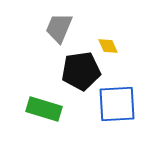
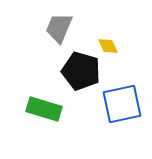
black pentagon: rotated 24 degrees clockwise
blue square: moved 5 px right; rotated 9 degrees counterclockwise
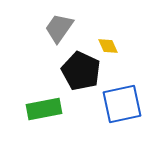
gray trapezoid: rotated 12 degrees clockwise
black pentagon: rotated 9 degrees clockwise
green rectangle: rotated 28 degrees counterclockwise
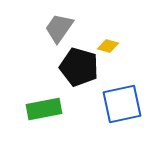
yellow diamond: rotated 50 degrees counterclockwise
black pentagon: moved 2 px left, 4 px up; rotated 9 degrees counterclockwise
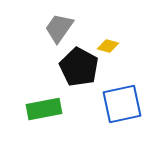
black pentagon: rotated 12 degrees clockwise
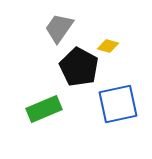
blue square: moved 4 px left
green rectangle: rotated 12 degrees counterclockwise
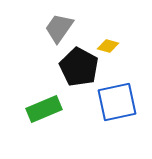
blue square: moved 1 px left, 2 px up
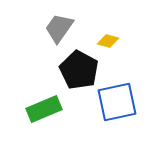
yellow diamond: moved 5 px up
black pentagon: moved 3 px down
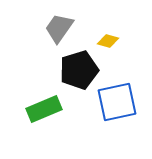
black pentagon: rotated 27 degrees clockwise
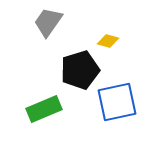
gray trapezoid: moved 11 px left, 6 px up
black pentagon: moved 1 px right
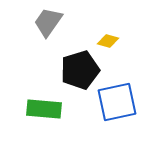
green rectangle: rotated 28 degrees clockwise
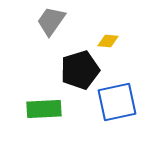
gray trapezoid: moved 3 px right, 1 px up
yellow diamond: rotated 10 degrees counterclockwise
green rectangle: rotated 8 degrees counterclockwise
